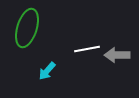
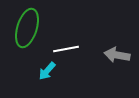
white line: moved 21 px left
gray arrow: rotated 10 degrees clockwise
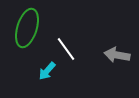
white line: rotated 65 degrees clockwise
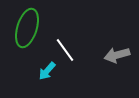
white line: moved 1 px left, 1 px down
gray arrow: rotated 25 degrees counterclockwise
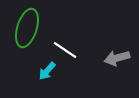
white line: rotated 20 degrees counterclockwise
gray arrow: moved 3 px down
